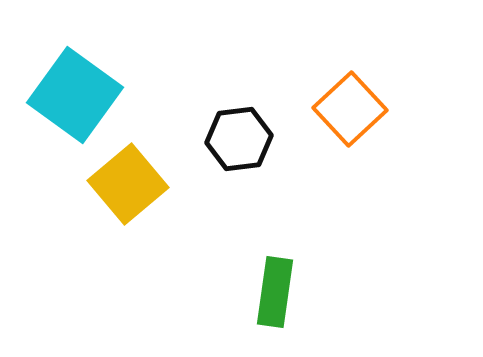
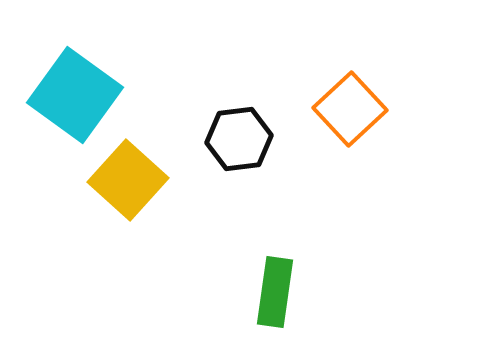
yellow square: moved 4 px up; rotated 8 degrees counterclockwise
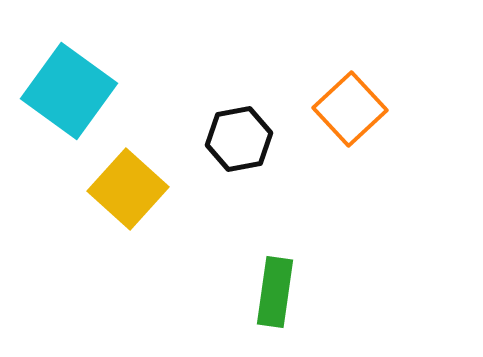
cyan square: moved 6 px left, 4 px up
black hexagon: rotated 4 degrees counterclockwise
yellow square: moved 9 px down
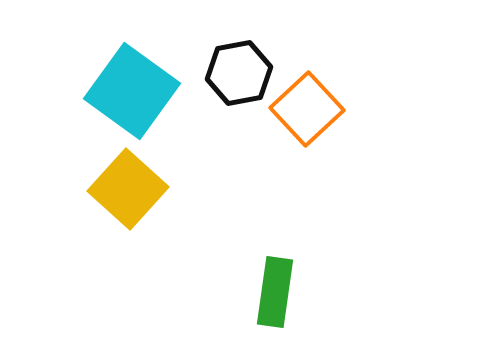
cyan square: moved 63 px right
orange square: moved 43 px left
black hexagon: moved 66 px up
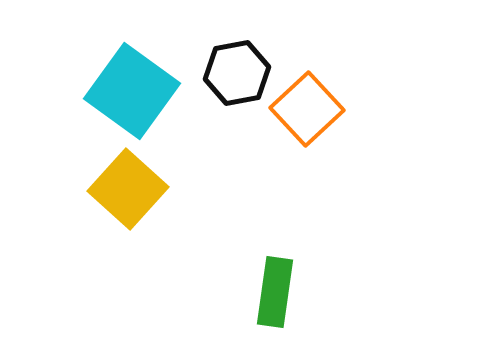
black hexagon: moved 2 px left
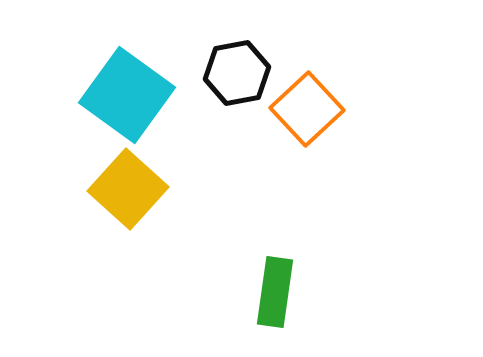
cyan square: moved 5 px left, 4 px down
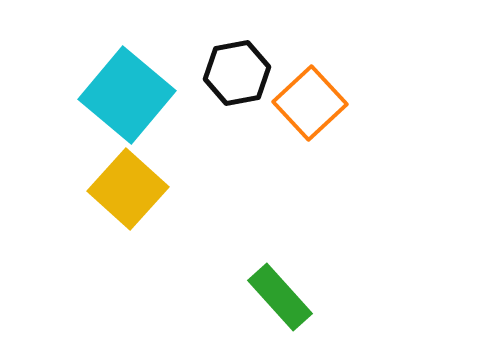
cyan square: rotated 4 degrees clockwise
orange square: moved 3 px right, 6 px up
green rectangle: moved 5 px right, 5 px down; rotated 50 degrees counterclockwise
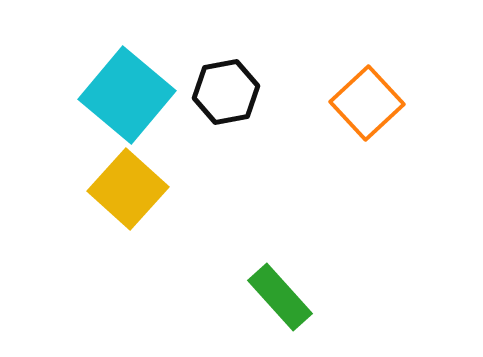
black hexagon: moved 11 px left, 19 px down
orange square: moved 57 px right
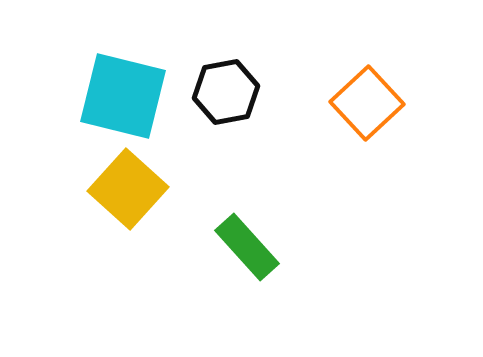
cyan square: moved 4 px left, 1 px down; rotated 26 degrees counterclockwise
green rectangle: moved 33 px left, 50 px up
